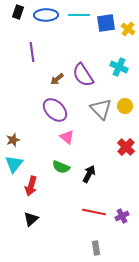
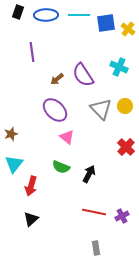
brown star: moved 2 px left, 6 px up
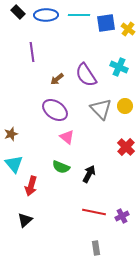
black rectangle: rotated 64 degrees counterclockwise
purple semicircle: moved 3 px right
purple ellipse: rotated 10 degrees counterclockwise
cyan triangle: rotated 18 degrees counterclockwise
black triangle: moved 6 px left, 1 px down
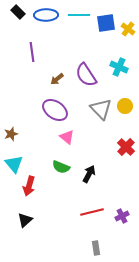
red arrow: moved 2 px left
red line: moved 2 px left; rotated 25 degrees counterclockwise
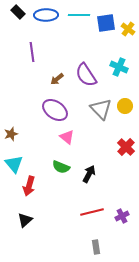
gray rectangle: moved 1 px up
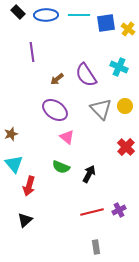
purple cross: moved 3 px left, 6 px up
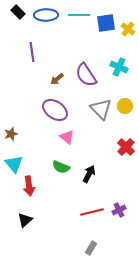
red arrow: rotated 24 degrees counterclockwise
gray rectangle: moved 5 px left, 1 px down; rotated 40 degrees clockwise
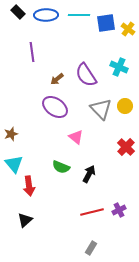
purple ellipse: moved 3 px up
pink triangle: moved 9 px right
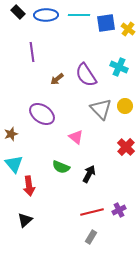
purple ellipse: moved 13 px left, 7 px down
gray rectangle: moved 11 px up
